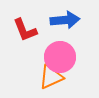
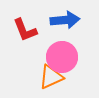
pink circle: moved 2 px right
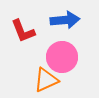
red L-shape: moved 2 px left, 1 px down
orange triangle: moved 5 px left, 3 px down
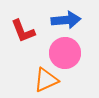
blue arrow: moved 1 px right
pink circle: moved 3 px right, 4 px up
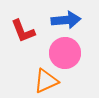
orange triangle: moved 1 px down
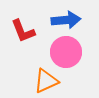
pink circle: moved 1 px right, 1 px up
